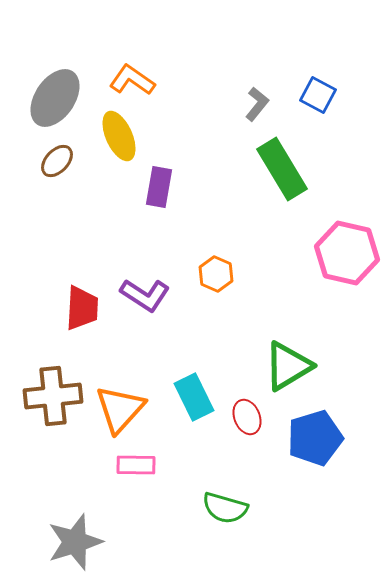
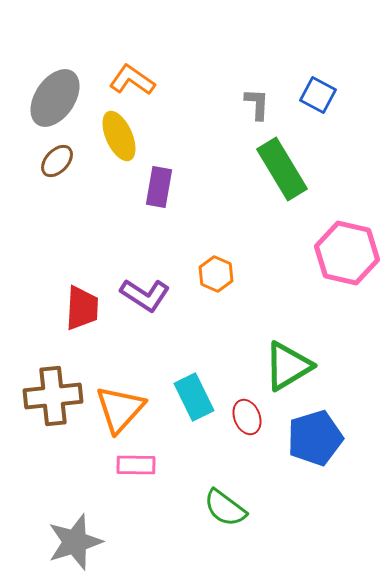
gray L-shape: rotated 36 degrees counterclockwise
green semicircle: rotated 21 degrees clockwise
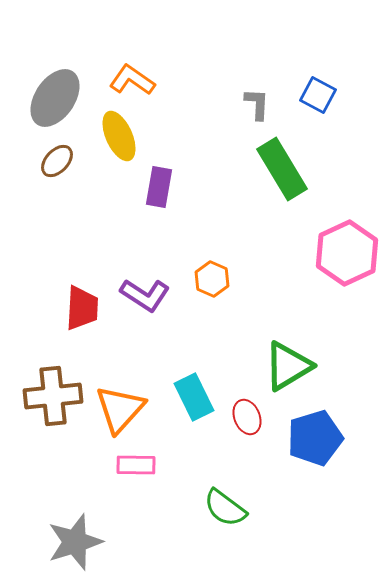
pink hexagon: rotated 22 degrees clockwise
orange hexagon: moved 4 px left, 5 px down
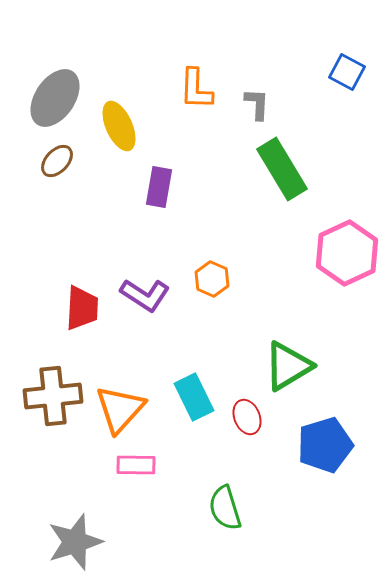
orange L-shape: moved 64 px right, 9 px down; rotated 123 degrees counterclockwise
blue square: moved 29 px right, 23 px up
yellow ellipse: moved 10 px up
blue pentagon: moved 10 px right, 7 px down
green semicircle: rotated 36 degrees clockwise
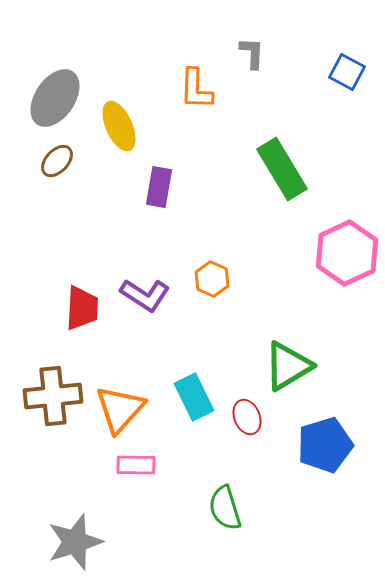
gray L-shape: moved 5 px left, 51 px up
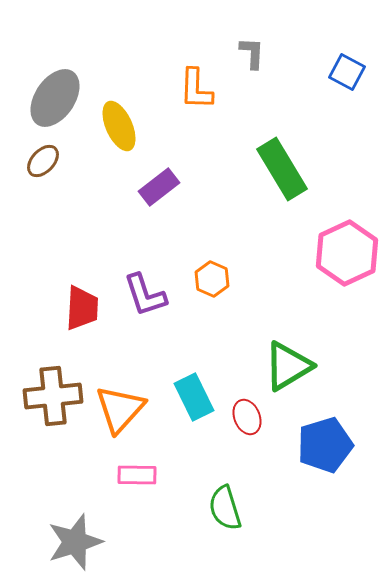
brown ellipse: moved 14 px left
purple rectangle: rotated 42 degrees clockwise
purple L-shape: rotated 39 degrees clockwise
pink rectangle: moved 1 px right, 10 px down
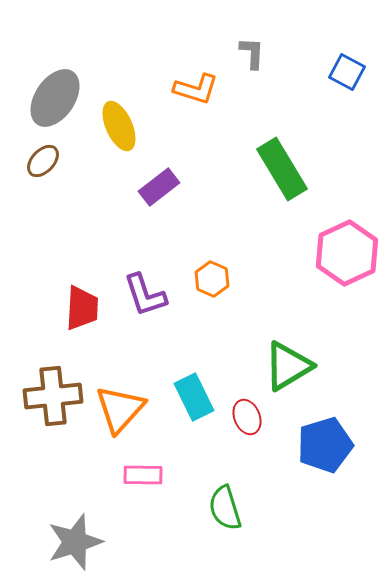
orange L-shape: rotated 75 degrees counterclockwise
pink rectangle: moved 6 px right
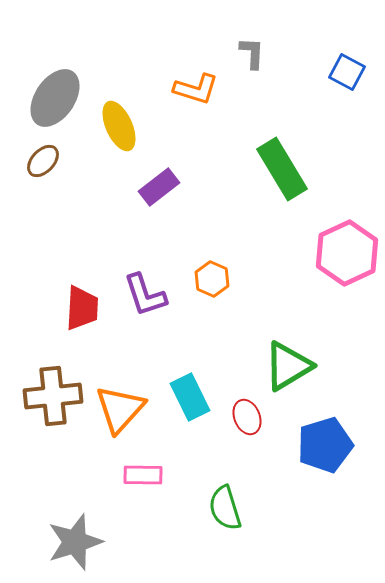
cyan rectangle: moved 4 px left
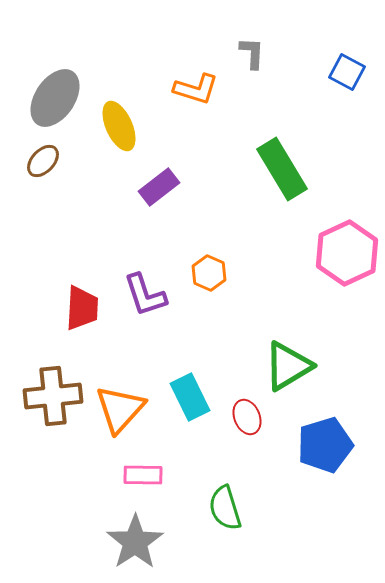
orange hexagon: moved 3 px left, 6 px up
gray star: moved 60 px right; rotated 16 degrees counterclockwise
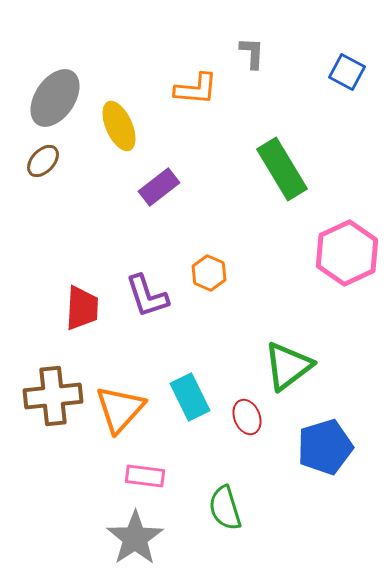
orange L-shape: rotated 12 degrees counterclockwise
purple L-shape: moved 2 px right, 1 px down
green triangle: rotated 6 degrees counterclockwise
blue pentagon: moved 2 px down
pink rectangle: moved 2 px right, 1 px down; rotated 6 degrees clockwise
gray star: moved 4 px up
